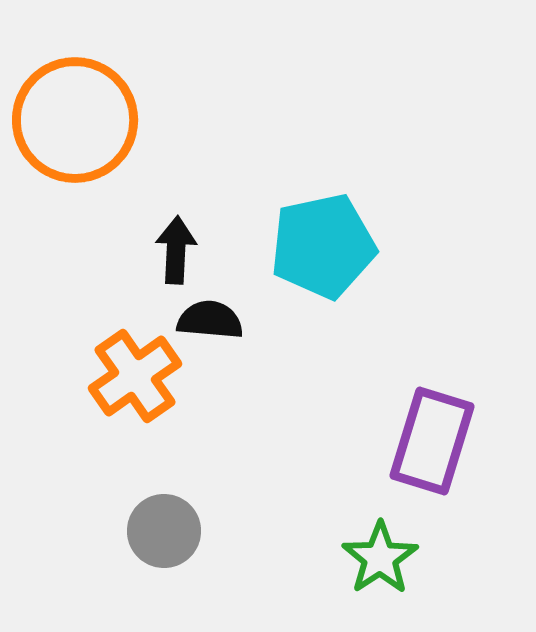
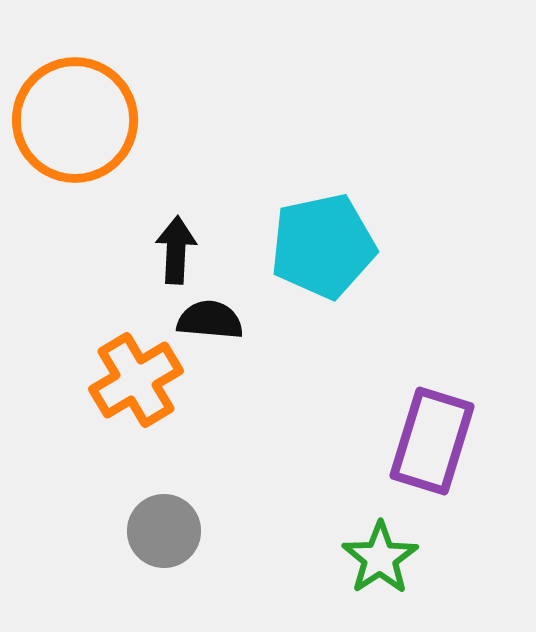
orange cross: moved 1 px right, 4 px down; rotated 4 degrees clockwise
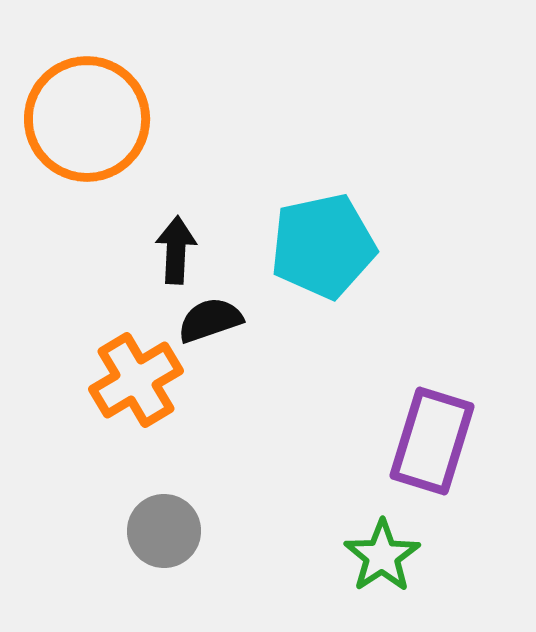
orange circle: moved 12 px right, 1 px up
black semicircle: rotated 24 degrees counterclockwise
green star: moved 2 px right, 2 px up
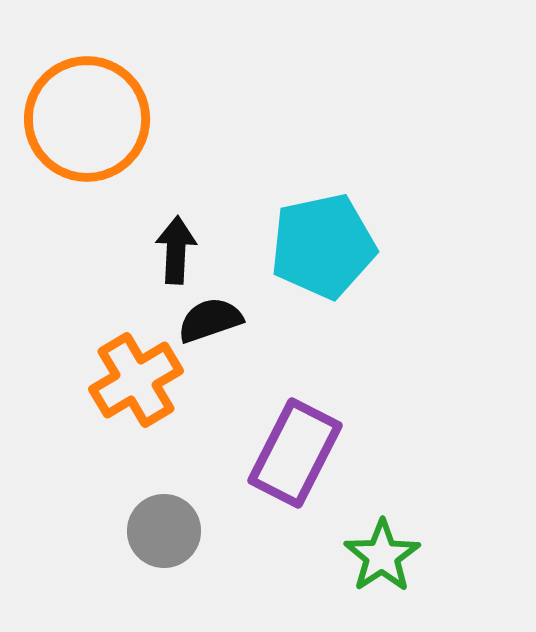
purple rectangle: moved 137 px left, 12 px down; rotated 10 degrees clockwise
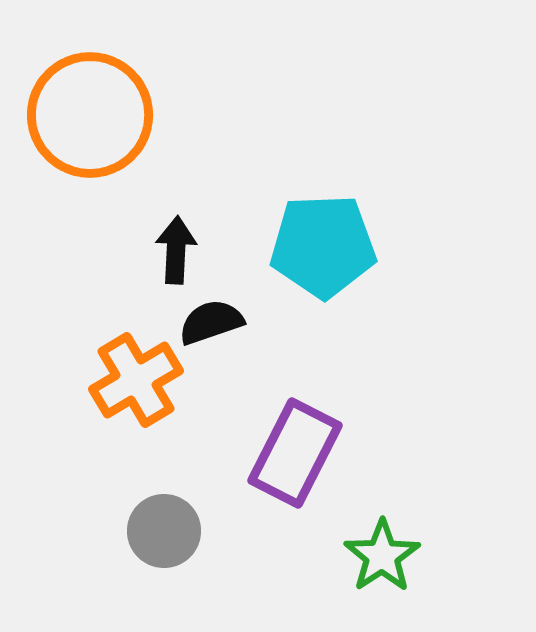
orange circle: moved 3 px right, 4 px up
cyan pentagon: rotated 10 degrees clockwise
black semicircle: moved 1 px right, 2 px down
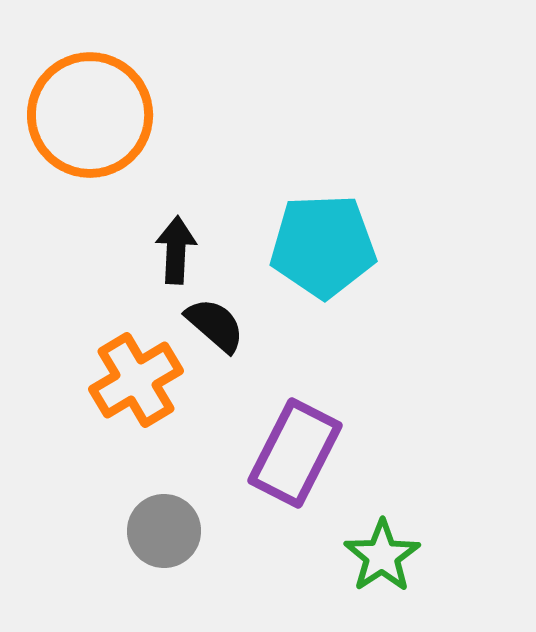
black semicircle: moved 4 px right, 3 px down; rotated 60 degrees clockwise
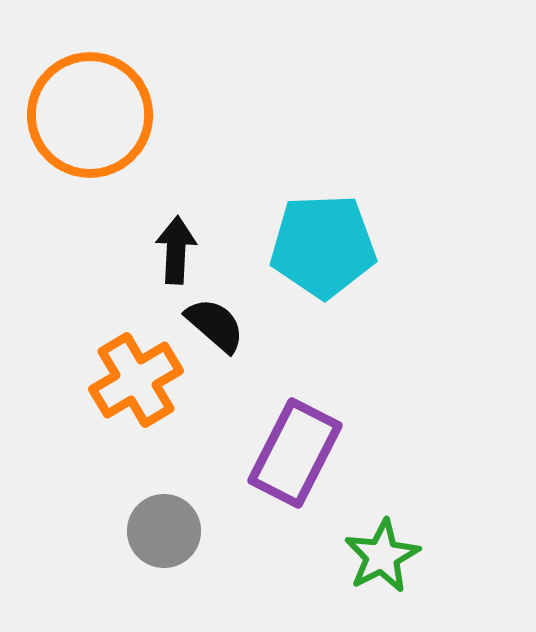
green star: rotated 6 degrees clockwise
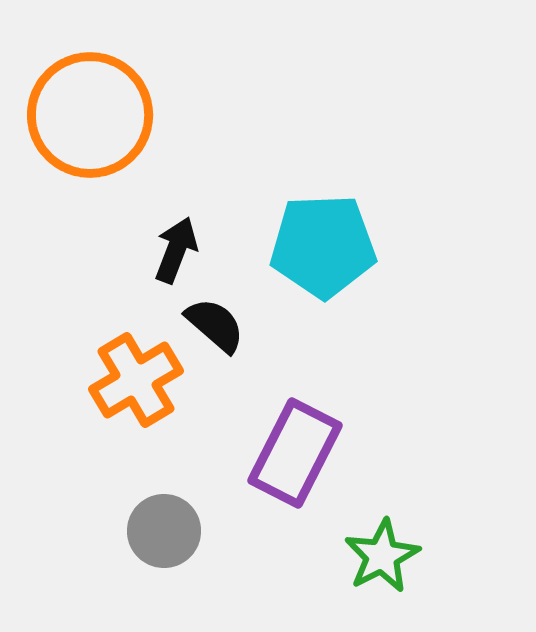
black arrow: rotated 18 degrees clockwise
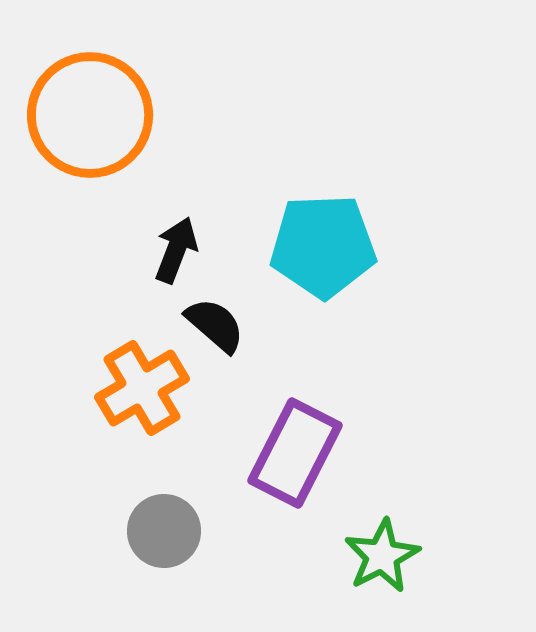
orange cross: moved 6 px right, 8 px down
